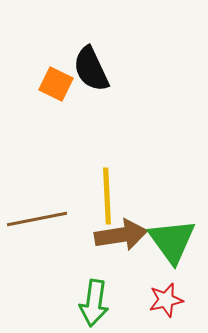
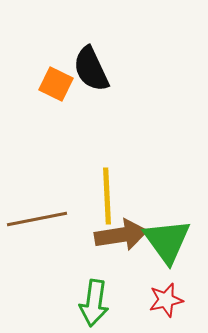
green triangle: moved 5 px left
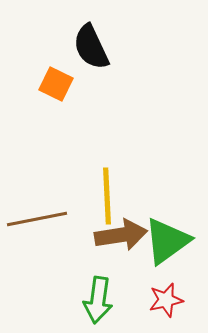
black semicircle: moved 22 px up
green triangle: rotated 30 degrees clockwise
green arrow: moved 4 px right, 3 px up
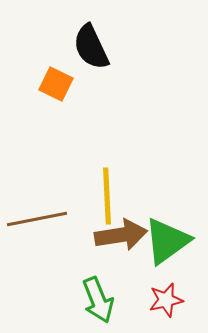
green arrow: rotated 30 degrees counterclockwise
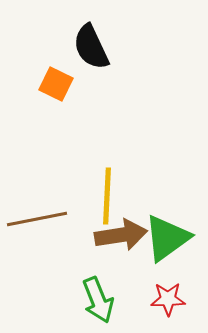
yellow line: rotated 6 degrees clockwise
green triangle: moved 3 px up
red star: moved 2 px right, 1 px up; rotated 12 degrees clockwise
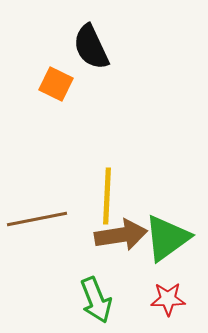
green arrow: moved 2 px left
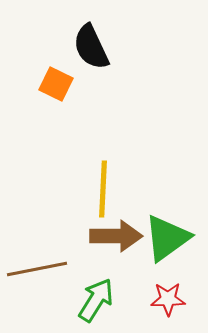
yellow line: moved 4 px left, 7 px up
brown line: moved 50 px down
brown arrow: moved 5 px left, 1 px down; rotated 9 degrees clockwise
green arrow: rotated 126 degrees counterclockwise
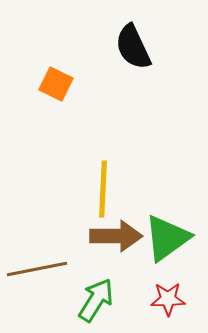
black semicircle: moved 42 px right
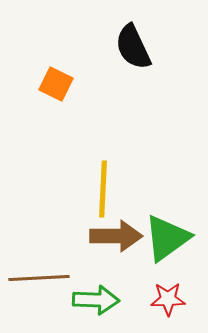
brown line: moved 2 px right, 9 px down; rotated 8 degrees clockwise
green arrow: rotated 60 degrees clockwise
